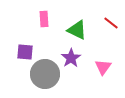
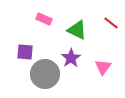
pink rectangle: rotated 63 degrees counterclockwise
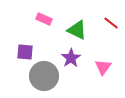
gray circle: moved 1 px left, 2 px down
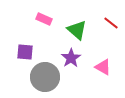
green triangle: rotated 15 degrees clockwise
pink triangle: rotated 36 degrees counterclockwise
gray circle: moved 1 px right, 1 px down
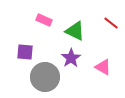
pink rectangle: moved 1 px down
green triangle: moved 2 px left, 1 px down; rotated 15 degrees counterclockwise
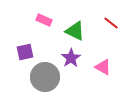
purple square: rotated 18 degrees counterclockwise
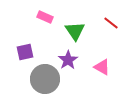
pink rectangle: moved 1 px right, 3 px up
green triangle: rotated 30 degrees clockwise
purple star: moved 3 px left, 2 px down
pink triangle: moved 1 px left
gray circle: moved 2 px down
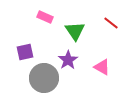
gray circle: moved 1 px left, 1 px up
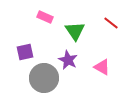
purple star: rotated 12 degrees counterclockwise
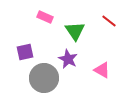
red line: moved 2 px left, 2 px up
purple star: moved 1 px up
pink triangle: moved 3 px down
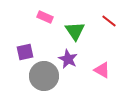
gray circle: moved 2 px up
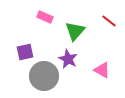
green triangle: rotated 15 degrees clockwise
